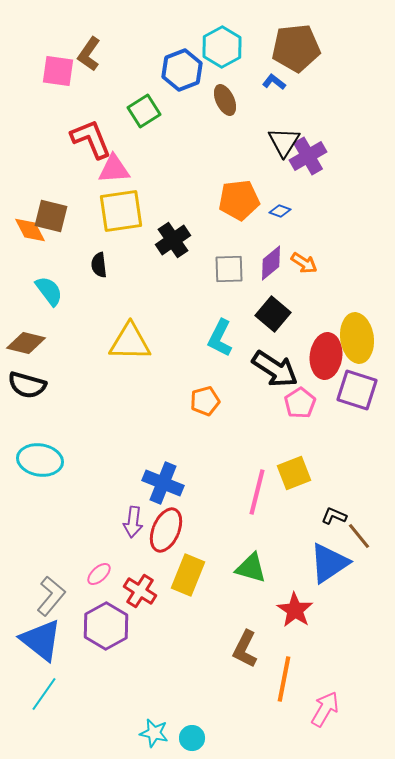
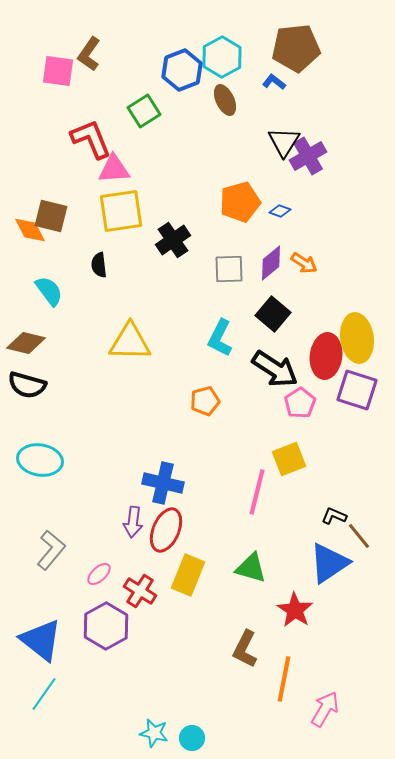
cyan hexagon at (222, 47): moved 10 px down
orange pentagon at (239, 200): moved 1 px right, 2 px down; rotated 9 degrees counterclockwise
yellow square at (294, 473): moved 5 px left, 14 px up
blue cross at (163, 483): rotated 9 degrees counterclockwise
gray L-shape at (51, 596): moved 46 px up
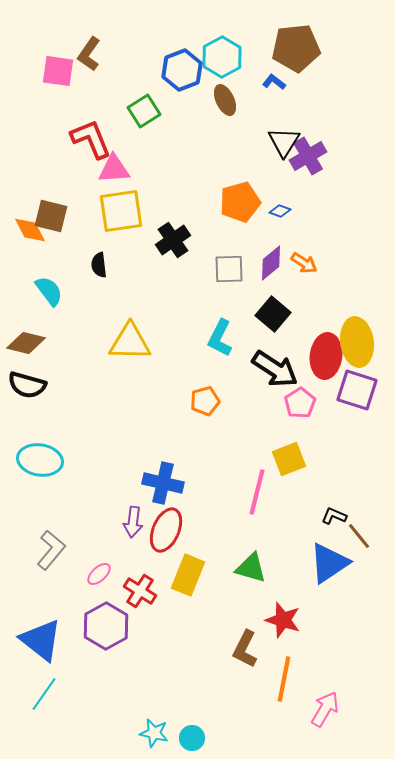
yellow ellipse at (357, 338): moved 4 px down
red star at (295, 610): moved 12 px left, 10 px down; rotated 15 degrees counterclockwise
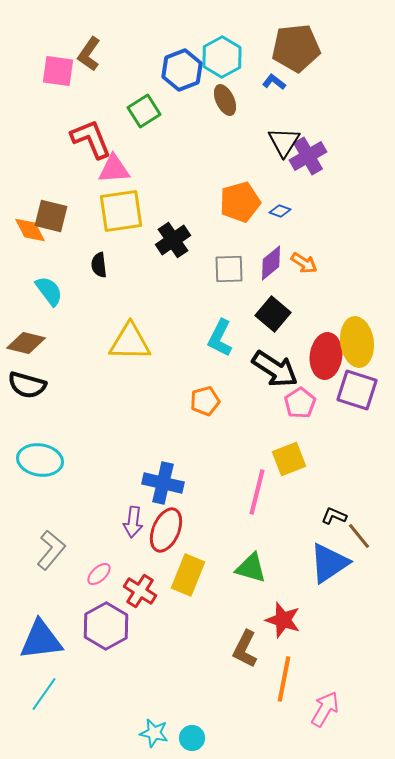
blue triangle at (41, 640): rotated 45 degrees counterclockwise
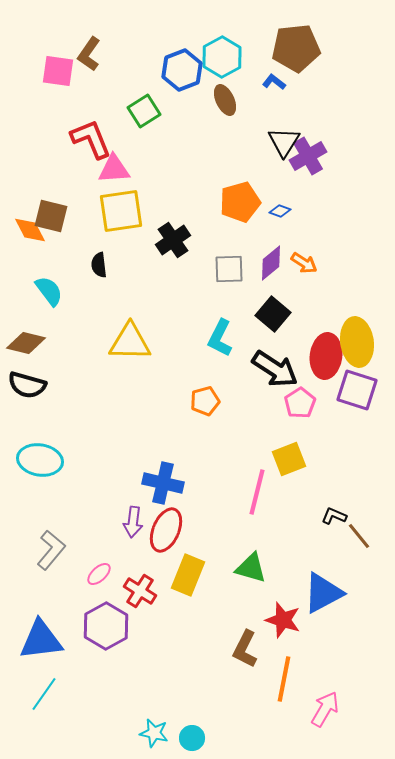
blue triangle at (329, 563): moved 6 px left, 30 px down; rotated 6 degrees clockwise
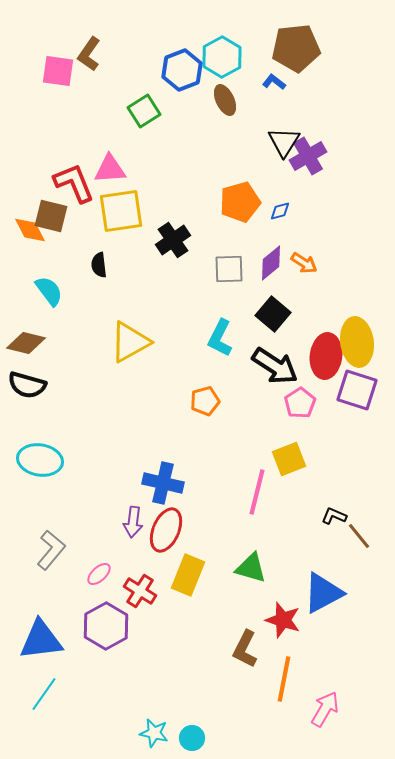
red L-shape at (91, 139): moved 17 px left, 44 px down
pink triangle at (114, 169): moved 4 px left
blue diamond at (280, 211): rotated 35 degrees counterclockwise
yellow triangle at (130, 342): rotated 30 degrees counterclockwise
black arrow at (275, 369): moved 3 px up
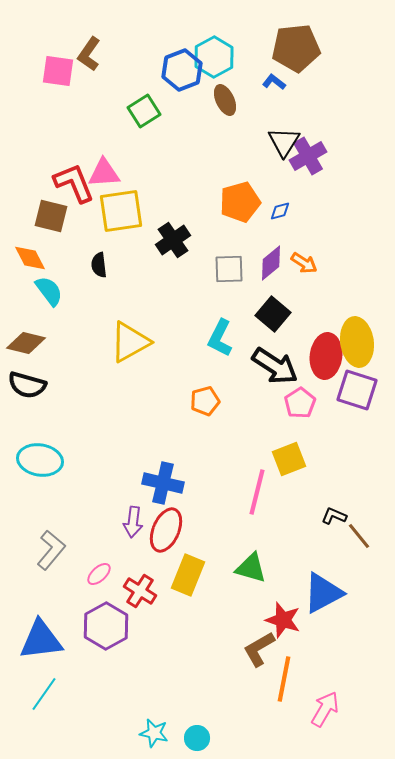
cyan hexagon at (222, 57): moved 8 px left
pink triangle at (110, 169): moved 6 px left, 4 px down
orange diamond at (30, 230): moved 28 px down
brown L-shape at (245, 649): moved 14 px right; rotated 33 degrees clockwise
cyan circle at (192, 738): moved 5 px right
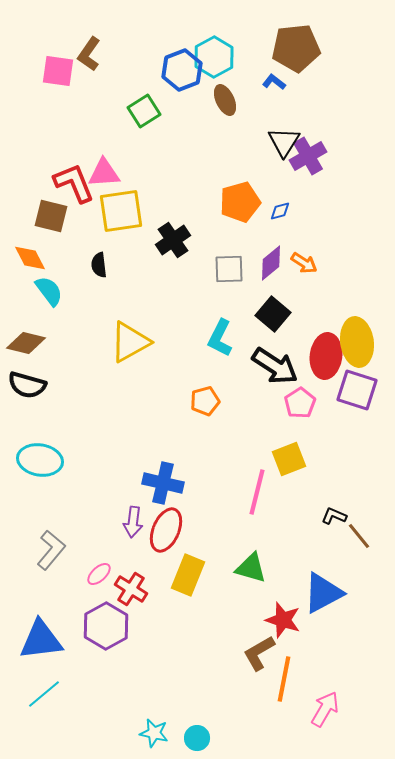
red cross at (140, 591): moved 9 px left, 2 px up
brown L-shape at (259, 649): moved 4 px down
cyan line at (44, 694): rotated 15 degrees clockwise
